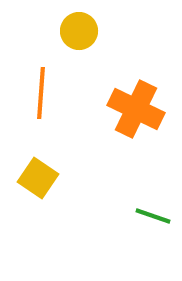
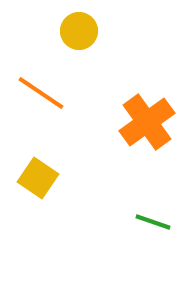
orange line: rotated 60 degrees counterclockwise
orange cross: moved 11 px right, 13 px down; rotated 28 degrees clockwise
green line: moved 6 px down
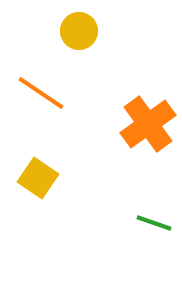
orange cross: moved 1 px right, 2 px down
green line: moved 1 px right, 1 px down
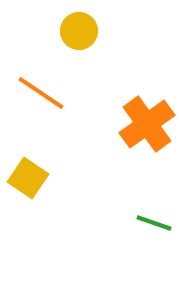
orange cross: moved 1 px left
yellow square: moved 10 px left
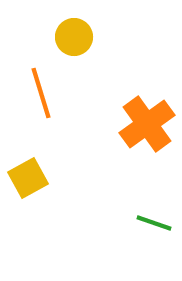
yellow circle: moved 5 px left, 6 px down
orange line: rotated 39 degrees clockwise
yellow square: rotated 27 degrees clockwise
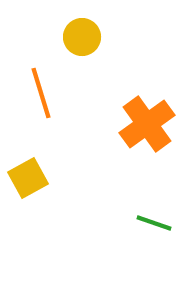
yellow circle: moved 8 px right
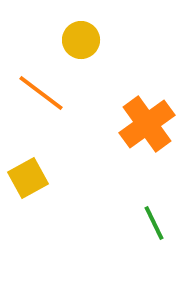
yellow circle: moved 1 px left, 3 px down
orange line: rotated 36 degrees counterclockwise
green line: rotated 45 degrees clockwise
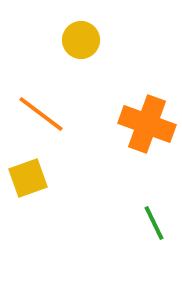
orange line: moved 21 px down
orange cross: rotated 34 degrees counterclockwise
yellow square: rotated 9 degrees clockwise
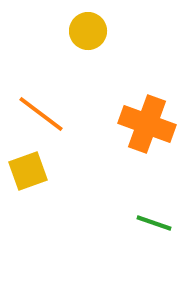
yellow circle: moved 7 px right, 9 px up
yellow square: moved 7 px up
green line: rotated 45 degrees counterclockwise
